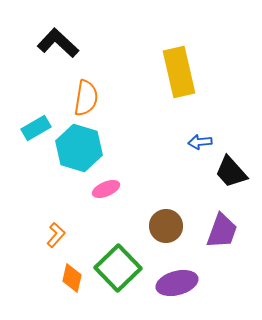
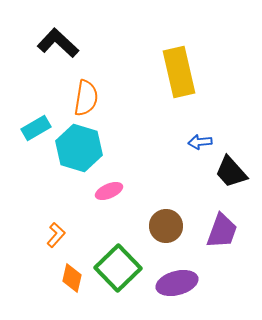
pink ellipse: moved 3 px right, 2 px down
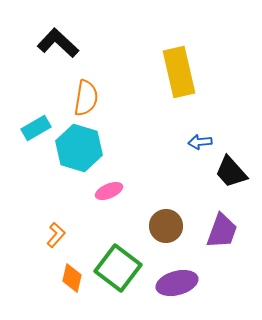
green square: rotated 9 degrees counterclockwise
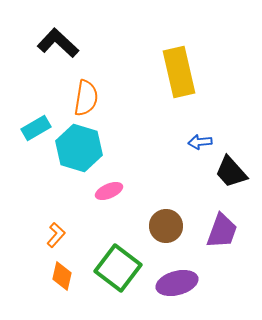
orange diamond: moved 10 px left, 2 px up
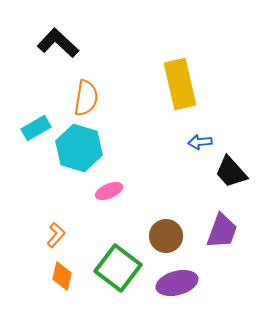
yellow rectangle: moved 1 px right, 12 px down
brown circle: moved 10 px down
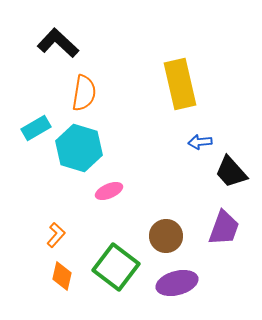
orange semicircle: moved 2 px left, 5 px up
purple trapezoid: moved 2 px right, 3 px up
green square: moved 2 px left, 1 px up
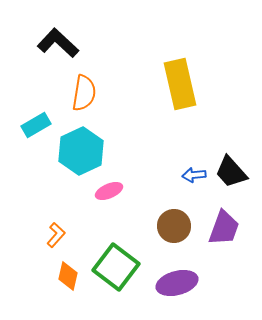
cyan rectangle: moved 3 px up
blue arrow: moved 6 px left, 33 px down
cyan hexagon: moved 2 px right, 3 px down; rotated 18 degrees clockwise
brown circle: moved 8 px right, 10 px up
orange diamond: moved 6 px right
